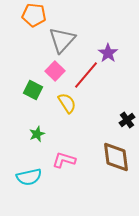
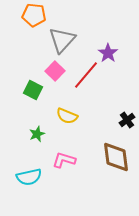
yellow semicircle: moved 13 px down; rotated 145 degrees clockwise
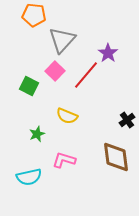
green square: moved 4 px left, 4 px up
